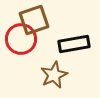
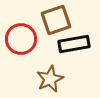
brown square: moved 22 px right
brown star: moved 4 px left, 4 px down
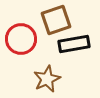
brown star: moved 3 px left
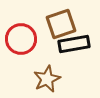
brown square: moved 5 px right, 4 px down
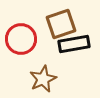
brown star: moved 4 px left
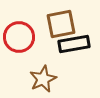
brown square: rotated 8 degrees clockwise
red circle: moved 2 px left, 2 px up
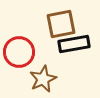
red circle: moved 15 px down
